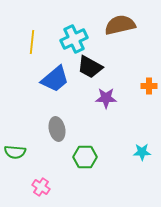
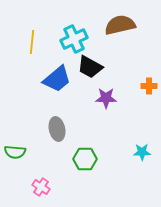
blue trapezoid: moved 2 px right
green hexagon: moved 2 px down
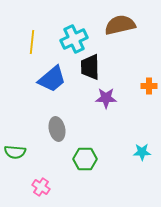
black trapezoid: rotated 60 degrees clockwise
blue trapezoid: moved 5 px left
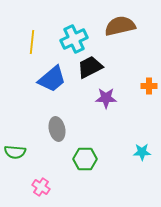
brown semicircle: moved 1 px down
black trapezoid: rotated 64 degrees clockwise
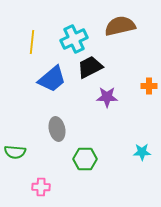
purple star: moved 1 px right, 1 px up
pink cross: rotated 30 degrees counterclockwise
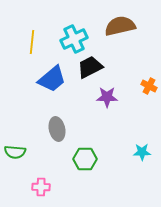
orange cross: rotated 28 degrees clockwise
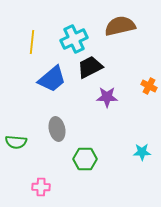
green semicircle: moved 1 px right, 10 px up
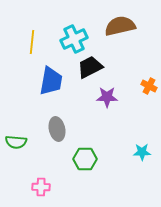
blue trapezoid: moved 1 px left, 2 px down; rotated 40 degrees counterclockwise
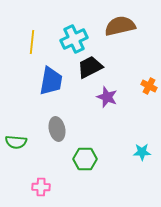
purple star: rotated 20 degrees clockwise
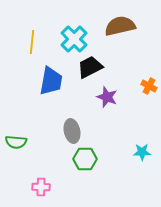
cyan cross: rotated 20 degrees counterclockwise
gray ellipse: moved 15 px right, 2 px down
